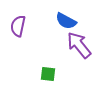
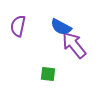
blue semicircle: moved 5 px left, 6 px down
purple arrow: moved 5 px left
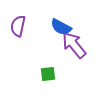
green square: rotated 14 degrees counterclockwise
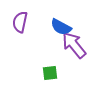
purple semicircle: moved 2 px right, 4 px up
green square: moved 2 px right, 1 px up
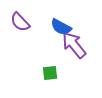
purple semicircle: rotated 55 degrees counterclockwise
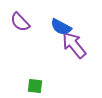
green square: moved 15 px left, 13 px down; rotated 14 degrees clockwise
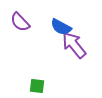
green square: moved 2 px right
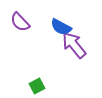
green square: rotated 35 degrees counterclockwise
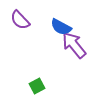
purple semicircle: moved 2 px up
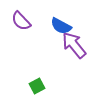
purple semicircle: moved 1 px right, 1 px down
blue semicircle: moved 1 px up
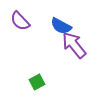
purple semicircle: moved 1 px left
green square: moved 4 px up
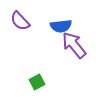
blue semicircle: rotated 35 degrees counterclockwise
